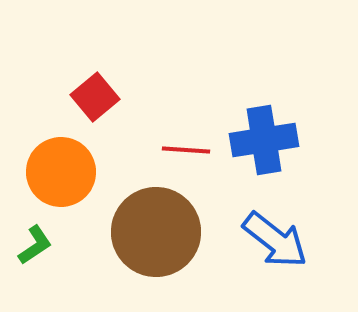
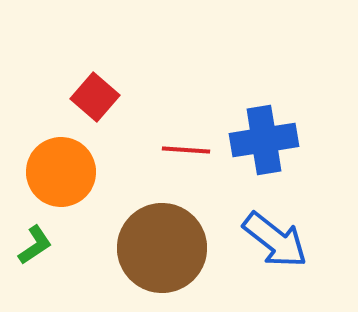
red square: rotated 9 degrees counterclockwise
brown circle: moved 6 px right, 16 px down
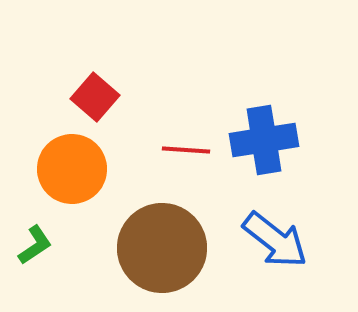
orange circle: moved 11 px right, 3 px up
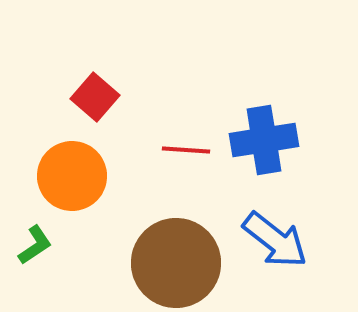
orange circle: moved 7 px down
brown circle: moved 14 px right, 15 px down
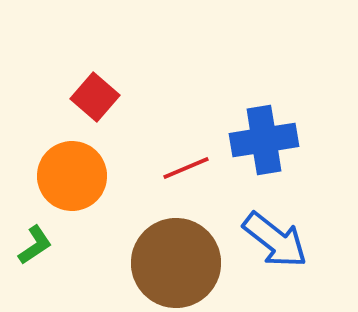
red line: moved 18 px down; rotated 27 degrees counterclockwise
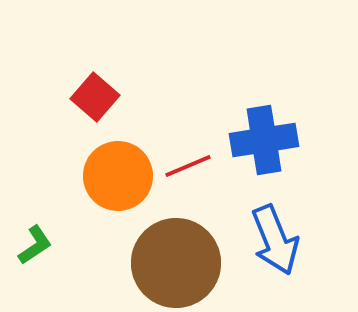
red line: moved 2 px right, 2 px up
orange circle: moved 46 px right
blue arrow: rotated 30 degrees clockwise
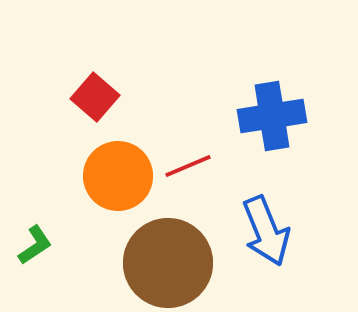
blue cross: moved 8 px right, 24 px up
blue arrow: moved 9 px left, 9 px up
brown circle: moved 8 px left
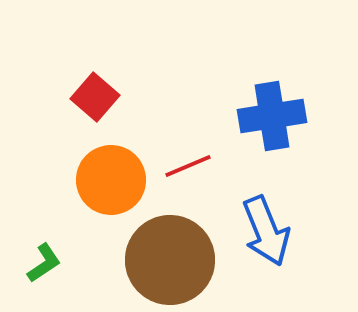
orange circle: moved 7 px left, 4 px down
green L-shape: moved 9 px right, 18 px down
brown circle: moved 2 px right, 3 px up
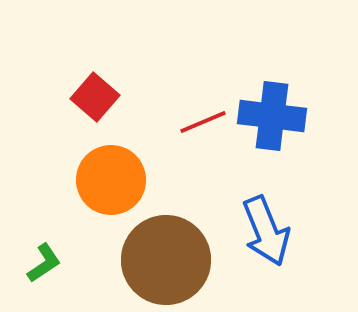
blue cross: rotated 16 degrees clockwise
red line: moved 15 px right, 44 px up
brown circle: moved 4 px left
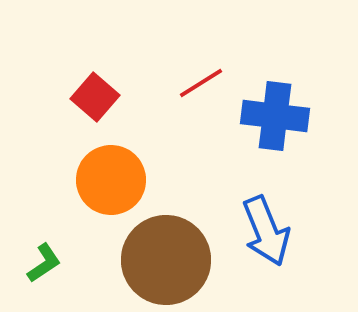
blue cross: moved 3 px right
red line: moved 2 px left, 39 px up; rotated 9 degrees counterclockwise
